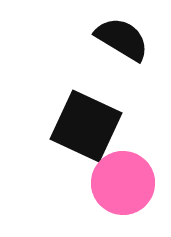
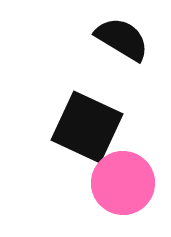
black square: moved 1 px right, 1 px down
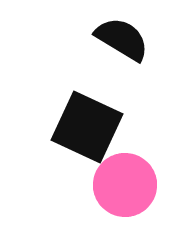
pink circle: moved 2 px right, 2 px down
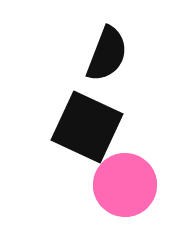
black semicircle: moved 15 px left, 15 px down; rotated 80 degrees clockwise
